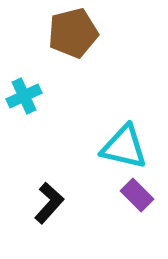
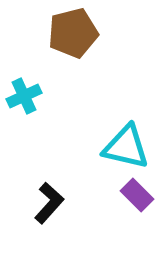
cyan triangle: moved 2 px right
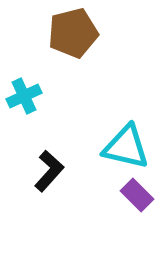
black L-shape: moved 32 px up
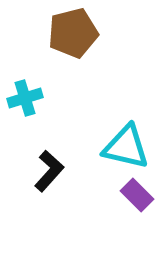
cyan cross: moved 1 px right, 2 px down; rotated 8 degrees clockwise
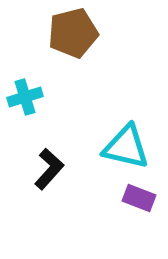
cyan cross: moved 1 px up
black L-shape: moved 2 px up
purple rectangle: moved 2 px right, 3 px down; rotated 24 degrees counterclockwise
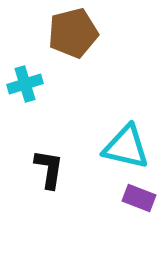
cyan cross: moved 13 px up
black L-shape: rotated 33 degrees counterclockwise
